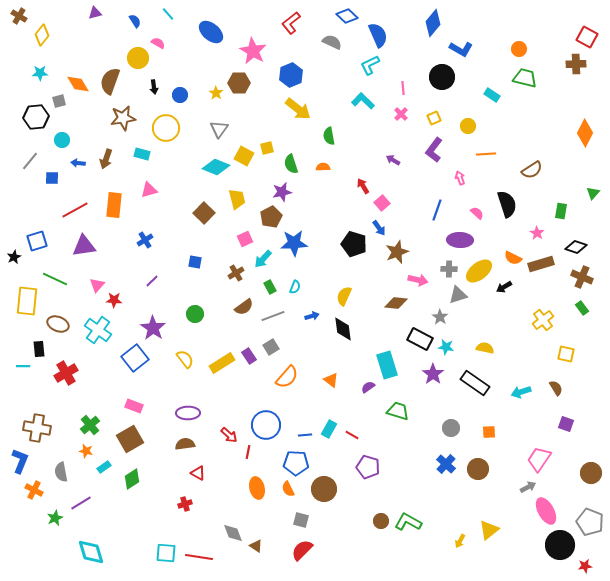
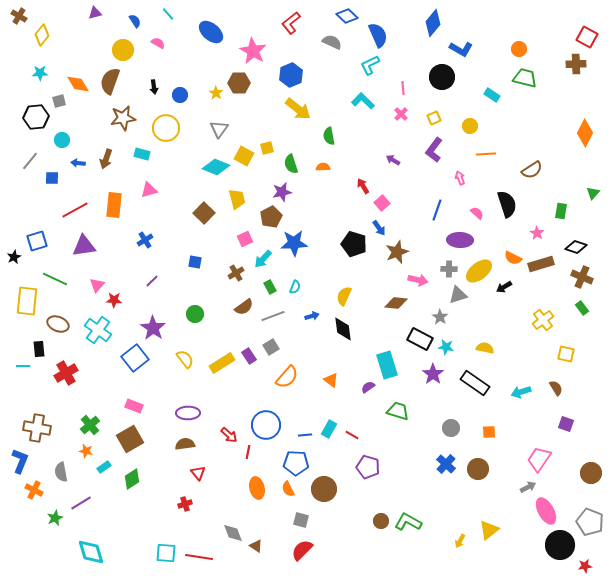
yellow circle at (138, 58): moved 15 px left, 8 px up
yellow circle at (468, 126): moved 2 px right
red triangle at (198, 473): rotated 21 degrees clockwise
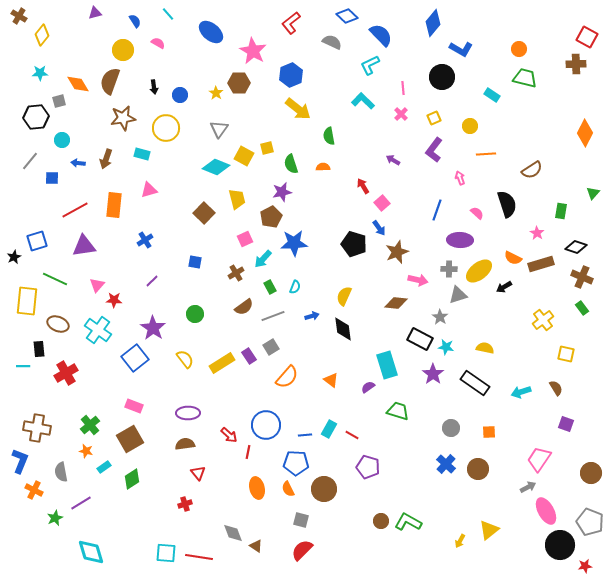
blue semicircle at (378, 35): moved 3 px right; rotated 20 degrees counterclockwise
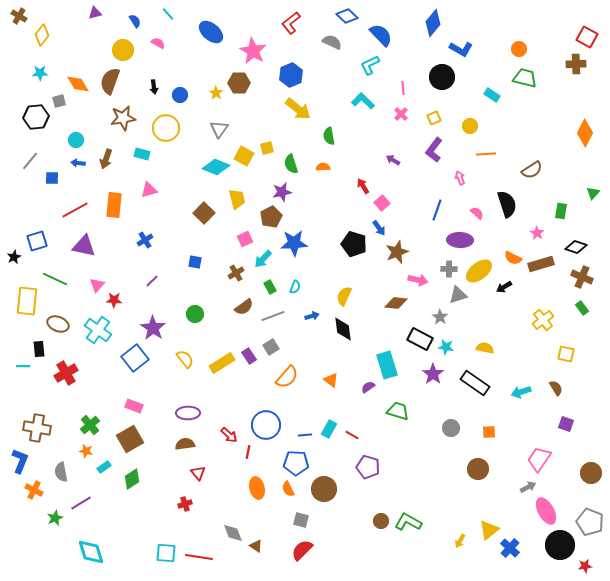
cyan circle at (62, 140): moved 14 px right
purple triangle at (84, 246): rotated 20 degrees clockwise
blue cross at (446, 464): moved 64 px right, 84 px down
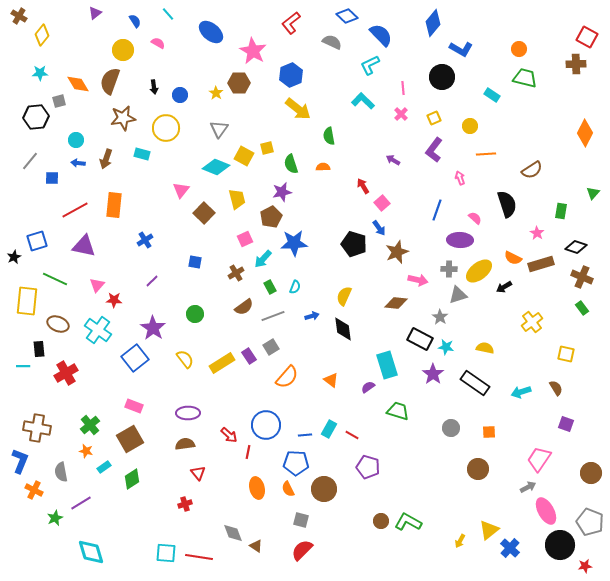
purple triangle at (95, 13): rotated 24 degrees counterclockwise
pink triangle at (149, 190): moved 32 px right; rotated 36 degrees counterclockwise
pink semicircle at (477, 213): moved 2 px left, 5 px down
yellow cross at (543, 320): moved 11 px left, 2 px down
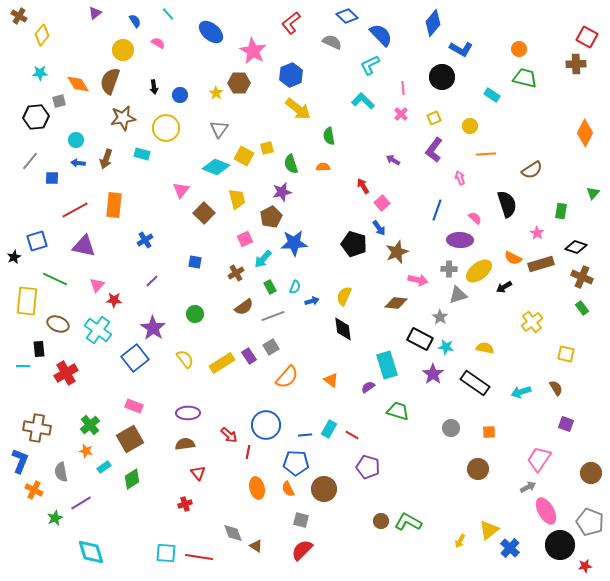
blue arrow at (312, 316): moved 15 px up
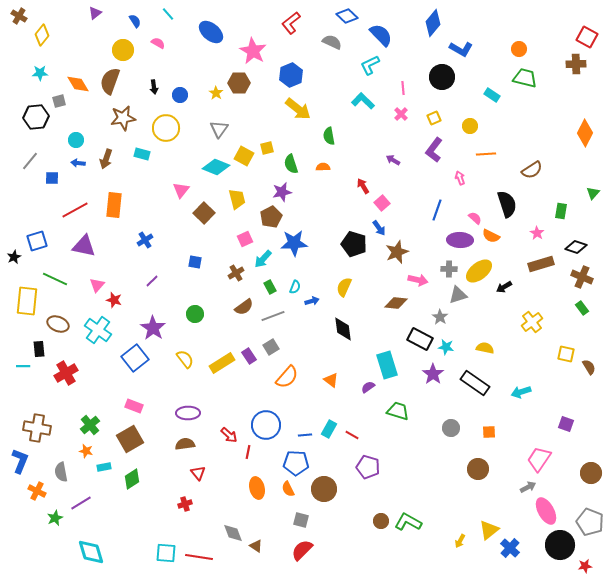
orange semicircle at (513, 258): moved 22 px left, 22 px up
yellow semicircle at (344, 296): moved 9 px up
red star at (114, 300): rotated 14 degrees clockwise
brown semicircle at (556, 388): moved 33 px right, 21 px up
cyan rectangle at (104, 467): rotated 24 degrees clockwise
orange cross at (34, 490): moved 3 px right, 1 px down
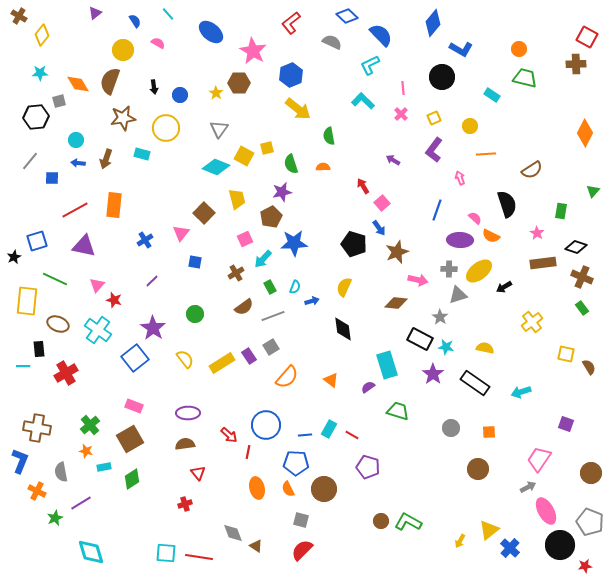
pink triangle at (181, 190): moved 43 px down
green triangle at (593, 193): moved 2 px up
brown rectangle at (541, 264): moved 2 px right, 1 px up; rotated 10 degrees clockwise
